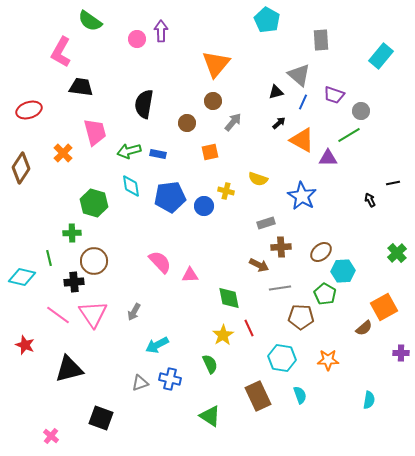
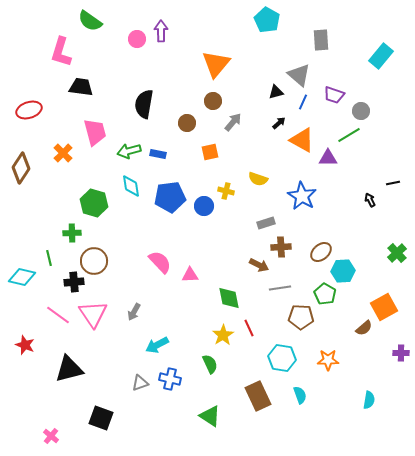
pink L-shape at (61, 52): rotated 12 degrees counterclockwise
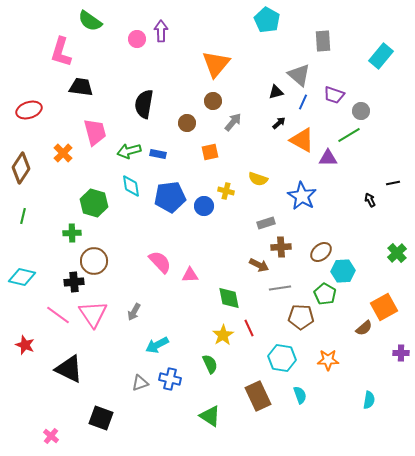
gray rectangle at (321, 40): moved 2 px right, 1 px down
green line at (49, 258): moved 26 px left, 42 px up; rotated 28 degrees clockwise
black triangle at (69, 369): rotated 40 degrees clockwise
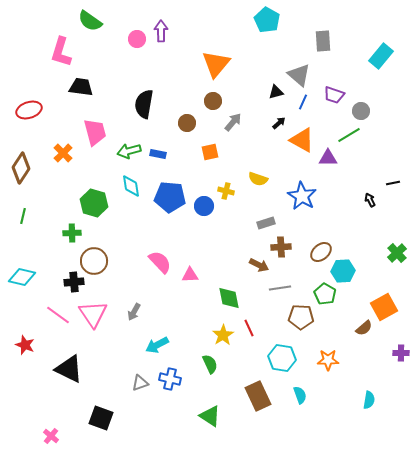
blue pentagon at (170, 197): rotated 12 degrees clockwise
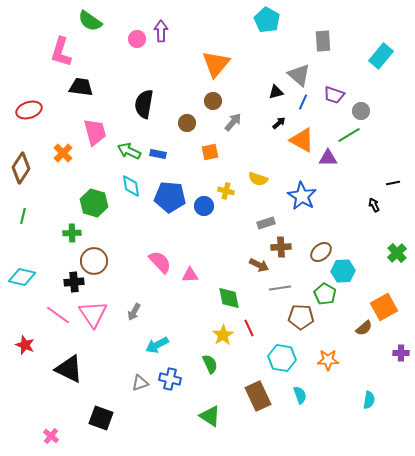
green arrow at (129, 151): rotated 40 degrees clockwise
black arrow at (370, 200): moved 4 px right, 5 px down
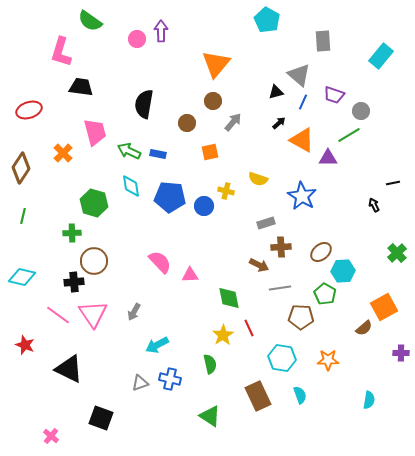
green semicircle at (210, 364): rotated 12 degrees clockwise
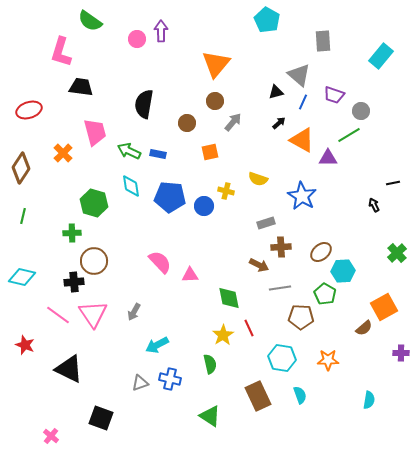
brown circle at (213, 101): moved 2 px right
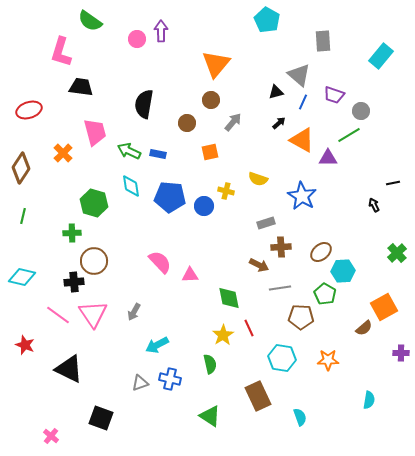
brown circle at (215, 101): moved 4 px left, 1 px up
cyan semicircle at (300, 395): moved 22 px down
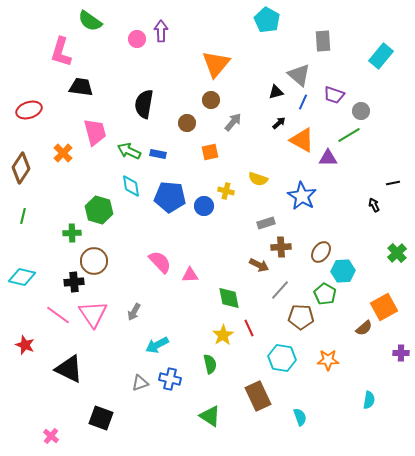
green hexagon at (94, 203): moved 5 px right, 7 px down
brown ellipse at (321, 252): rotated 15 degrees counterclockwise
gray line at (280, 288): moved 2 px down; rotated 40 degrees counterclockwise
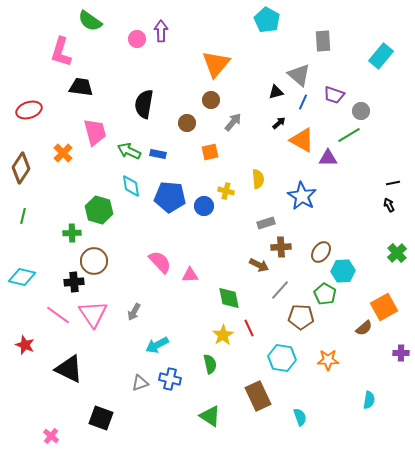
yellow semicircle at (258, 179): rotated 114 degrees counterclockwise
black arrow at (374, 205): moved 15 px right
